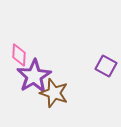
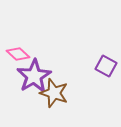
pink diamond: moved 1 px left, 1 px up; rotated 50 degrees counterclockwise
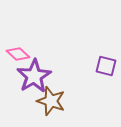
purple square: rotated 15 degrees counterclockwise
brown star: moved 3 px left, 8 px down
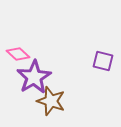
purple square: moved 3 px left, 5 px up
purple star: moved 1 px down
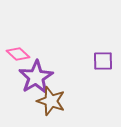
purple square: rotated 15 degrees counterclockwise
purple star: moved 2 px right
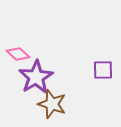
purple square: moved 9 px down
brown star: moved 1 px right, 3 px down
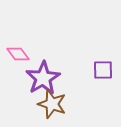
pink diamond: rotated 10 degrees clockwise
purple star: moved 7 px right, 1 px down
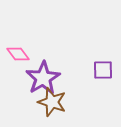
brown star: moved 2 px up
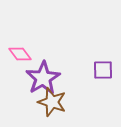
pink diamond: moved 2 px right
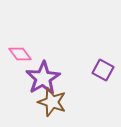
purple square: rotated 30 degrees clockwise
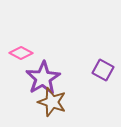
pink diamond: moved 1 px right, 1 px up; rotated 25 degrees counterclockwise
